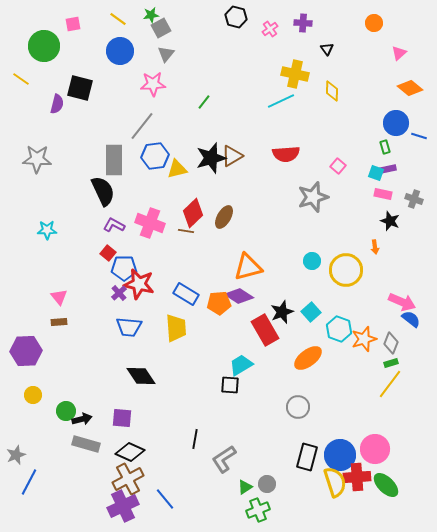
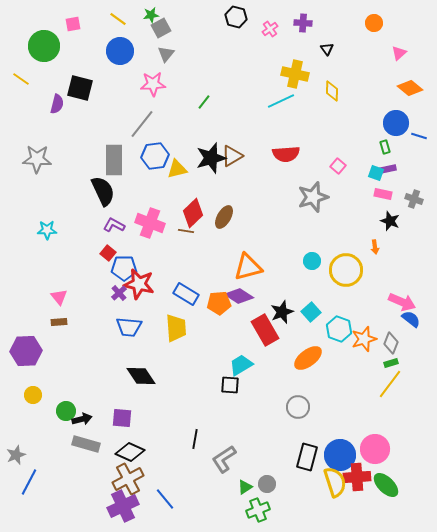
gray line at (142, 126): moved 2 px up
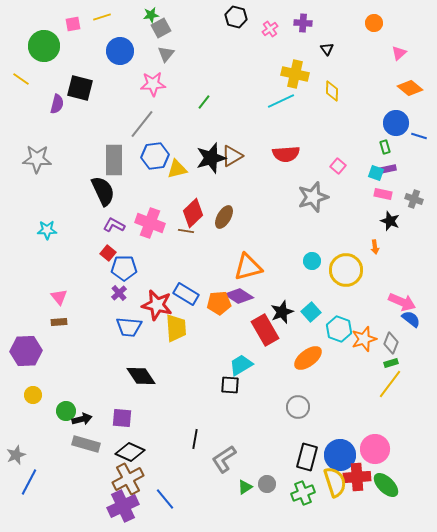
yellow line at (118, 19): moved 16 px left, 2 px up; rotated 54 degrees counterclockwise
red star at (139, 284): moved 18 px right, 21 px down
green cross at (258, 510): moved 45 px right, 17 px up
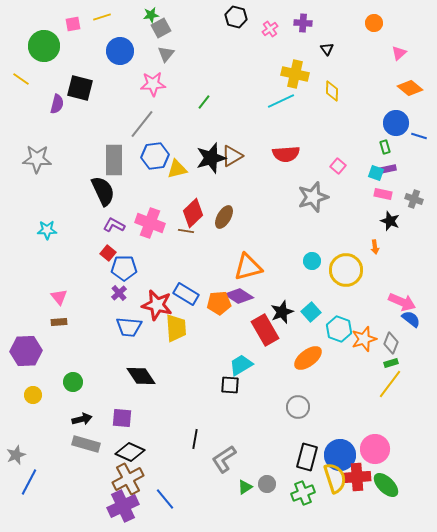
green circle at (66, 411): moved 7 px right, 29 px up
yellow semicircle at (335, 482): moved 4 px up
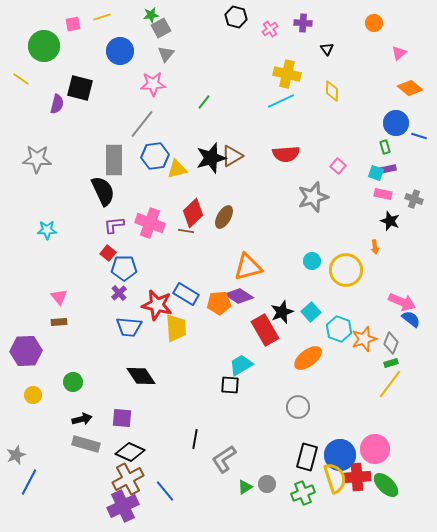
yellow cross at (295, 74): moved 8 px left
purple L-shape at (114, 225): rotated 35 degrees counterclockwise
blue line at (165, 499): moved 8 px up
